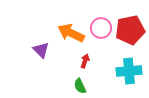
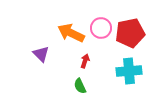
red pentagon: moved 3 px down
purple triangle: moved 4 px down
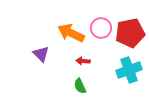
red arrow: moved 2 px left; rotated 104 degrees counterclockwise
cyan cross: moved 1 px up; rotated 15 degrees counterclockwise
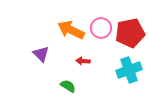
orange arrow: moved 3 px up
green semicircle: moved 12 px left; rotated 147 degrees clockwise
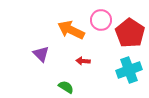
pink circle: moved 8 px up
red pentagon: rotated 28 degrees counterclockwise
green semicircle: moved 2 px left, 1 px down
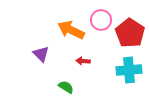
cyan cross: rotated 15 degrees clockwise
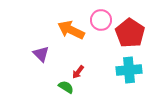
red arrow: moved 5 px left, 11 px down; rotated 56 degrees counterclockwise
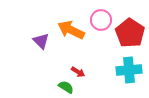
purple triangle: moved 13 px up
red arrow: rotated 96 degrees counterclockwise
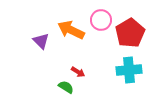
red pentagon: rotated 8 degrees clockwise
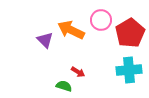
purple triangle: moved 4 px right, 1 px up
green semicircle: moved 2 px left, 1 px up; rotated 14 degrees counterclockwise
